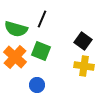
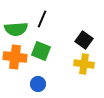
green semicircle: rotated 20 degrees counterclockwise
black square: moved 1 px right, 1 px up
orange cross: rotated 35 degrees counterclockwise
yellow cross: moved 2 px up
blue circle: moved 1 px right, 1 px up
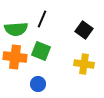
black square: moved 10 px up
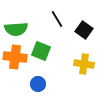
black line: moved 15 px right; rotated 54 degrees counterclockwise
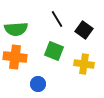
green square: moved 13 px right
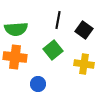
black line: moved 1 px right, 1 px down; rotated 42 degrees clockwise
green square: moved 1 px left, 1 px up; rotated 30 degrees clockwise
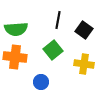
blue circle: moved 3 px right, 2 px up
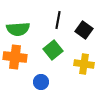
green semicircle: moved 2 px right
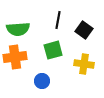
green square: rotated 24 degrees clockwise
orange cross: rotated 15 degrees counterclockwise
blue circle: moved 1 px right, 1 px up
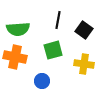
orange cross: rotated 20 degrees clockwise
